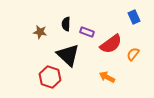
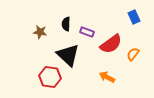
red hexagon: rotated 10 degrees counterclockwise
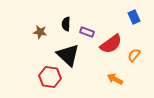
orange semicircle: moved 1 px right, 1 px down
orange arrow: moved 8 px right, 2 px down
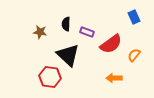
orange arrow: moved 1 px left, 1 px up; rotated 28 degrees counterclockwise
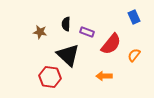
red semicircle: rotated 15 degrees counterclockwise
orange arrow: moved 10 px left, 2 px up
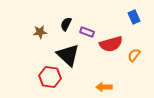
black semicircle: rotated 24 degrees clockwise
brown star: rotated 16 degrees counterclockwise
red semicircle: rotated 35 degrees clockwise
orange arrow: moved 11 px down
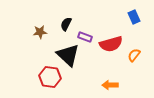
purple rectangle: moved 2 px left, 5 px down
orange arrow: moved 6 px right, 2 px up
